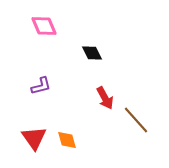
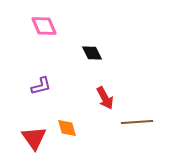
brown line: moved 1 px right, 2 px down; rotated 52 degrees counterclockwise
orange diamond: moved 12 px up
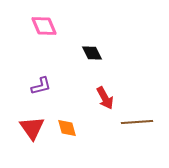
red triangle: moved 2 px left, 10 px up
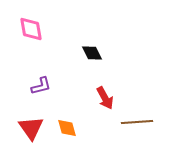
pink diamond: moved 13 px left, 3 px down; rotated 12 degrees clockwise
red triangle: moved 1 px left
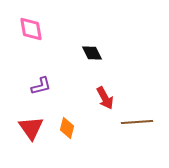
orange diamond: rotated 30 degrees clockwise
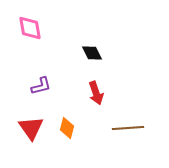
pink diamond: moved 1 px left, 1 px up
red arrow: moved 9 px left, 5 px up; rotated 10 degrees clockwise
brown line: moved 9 px left, 6 px down
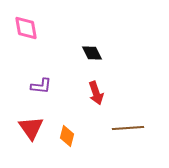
pink diamond: moved 4 px left
purple L-shape: rotated 20 degrees clockwise
orange diamond: moved 8 px down
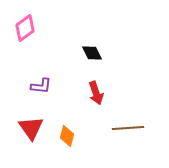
pink diamond: moved 1 px left; rotated 64 degrees clockwise
